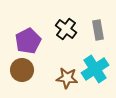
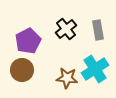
black cross: rotated 15 degrees clockwise
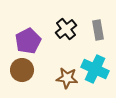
cyan cross: rotated 32 degrees counterclockwise
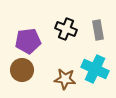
black cross: rotated 30 degrees counterclockwise
purple pentagon: rotated 20 degrees clockwise
brown star: moved 2 px left, 1 px down
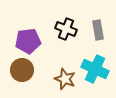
brown star: rotated 15 degrees clockwise
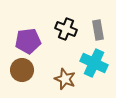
cyan cross: moved 1 px left, 6 px up
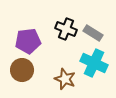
gray rectangle: moved 5 px left, 3 px down; rotated 48 degrees counterclockwise
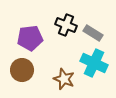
black cross: moved 4 px up
purple pentagon: moved 2 px right, 3 px up
brown star: moved 1 px left
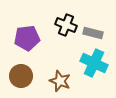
gray rectangle: rotated 18 degrees counterclockwise
purple pentagon: moved 3 px left
brown circle: moved 1 px left, 6 px down
brown star: moved 4 px left, 2 px down
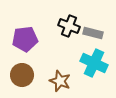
black cross: moved 3 px right, 1 px down
purple pentagon: moved 2 px left, 1 px down
brown circle: moved 1 px right, 1 px up
